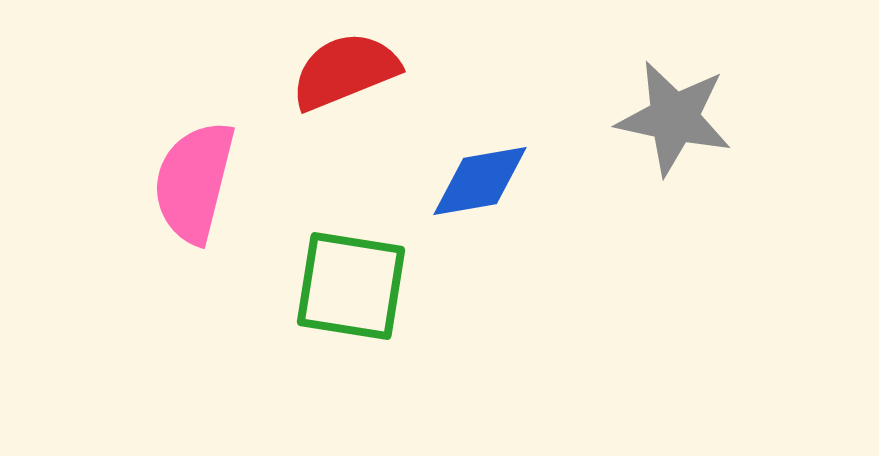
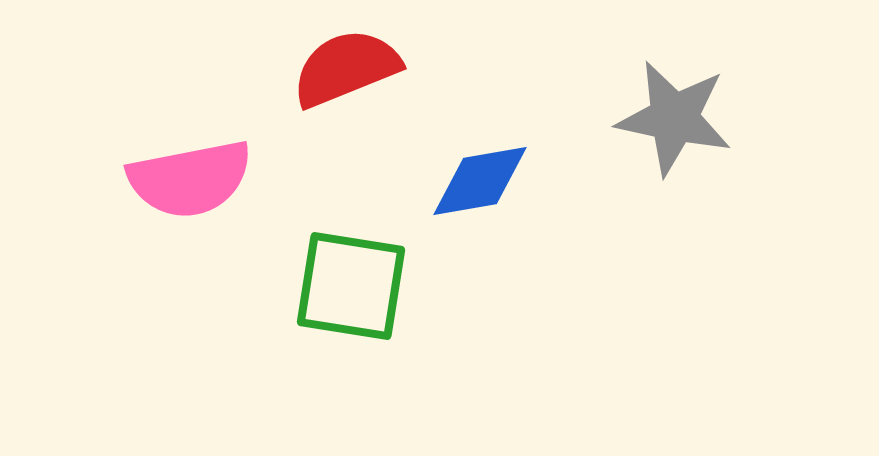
red semicircle: moved 1 px right, 3 px up
pink semicircle: moved 4 px left, 3 px up; rotated 115 degrees counterclockwise
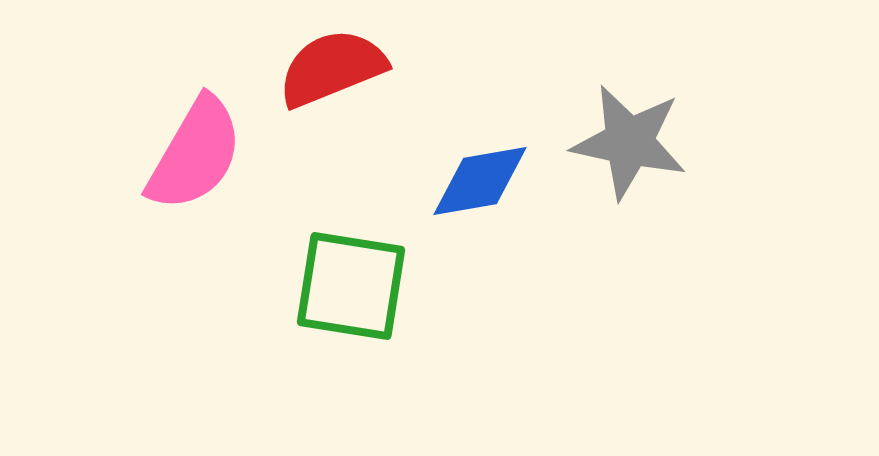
red semicircle: moved 14 px left
gray star: moved 45 px left, 24 px down
pink semicircle: moved 5 px right, 25 px up; rotated 49 degrees counterclockwise
